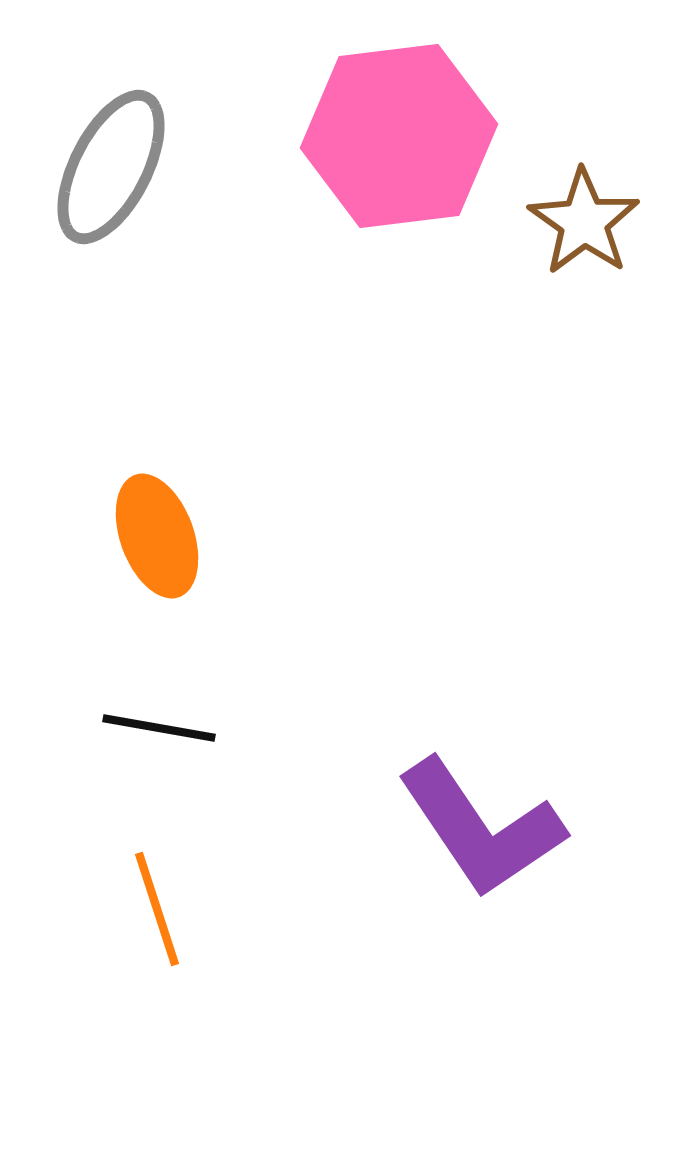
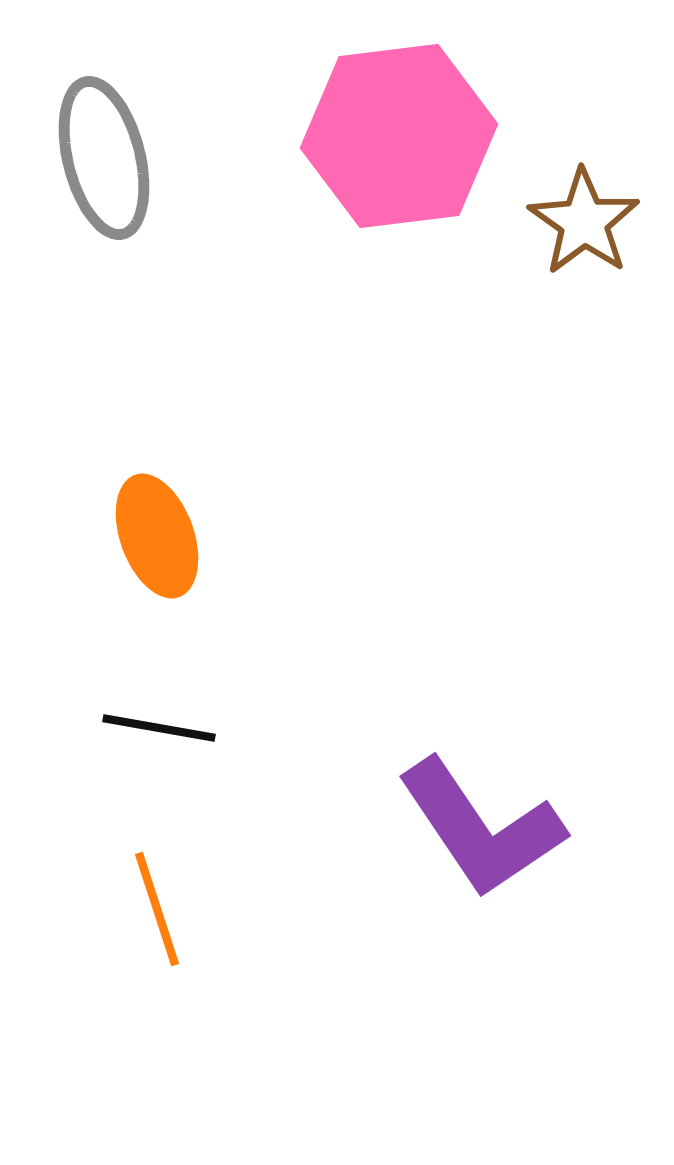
gray ellipse: moved 7 px left, 9 px up; rotated 41 degrees counterclockwise
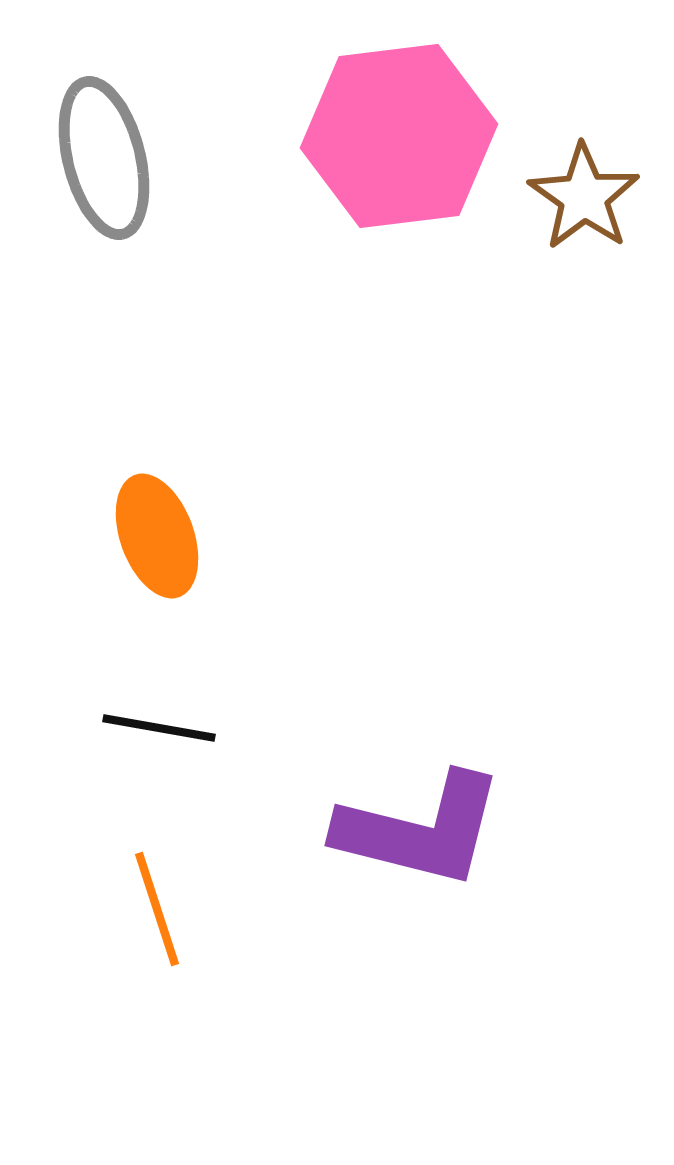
brown star: moved 25 px up
purple L-shape: moved 61 px left, 2 px down; rotated 42 degrees counterclockwise
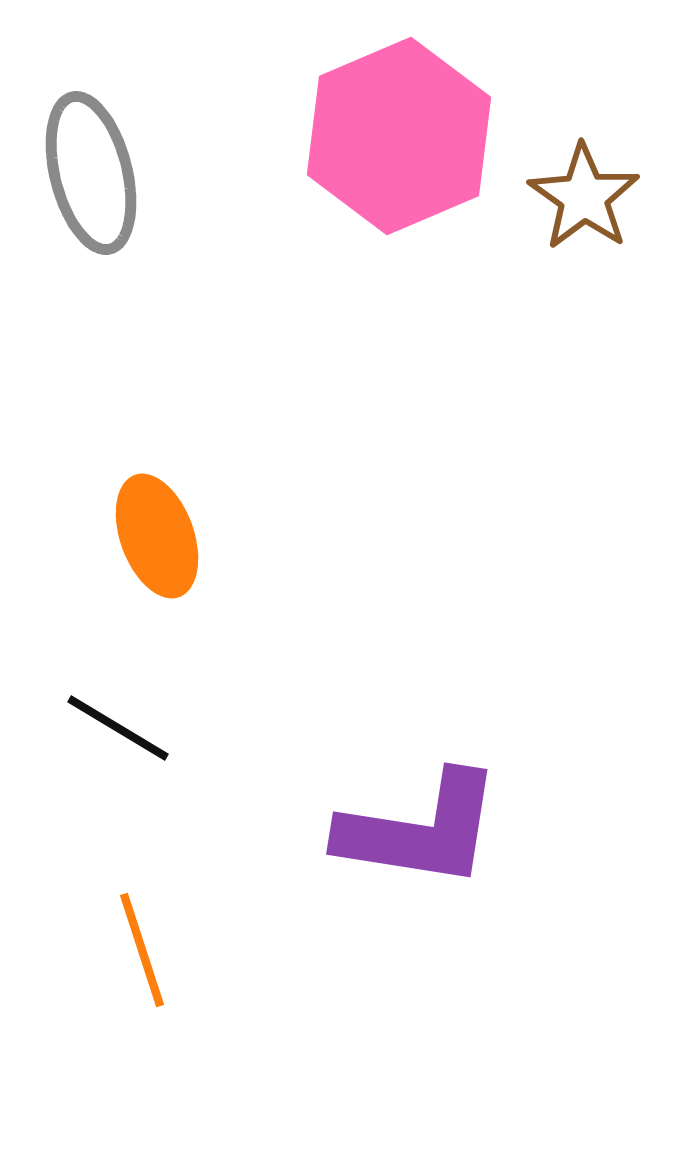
pink hexagon: rotated 16 degrees counterclockwise
gray ellipse: moved 13 px left, 15 px down
black line: moved 41 px left; rotated 21 degrees clockwise
purple L-shape: rotated 5 degrees counterclockwise
orange line: moved 15 px left, 41 px down
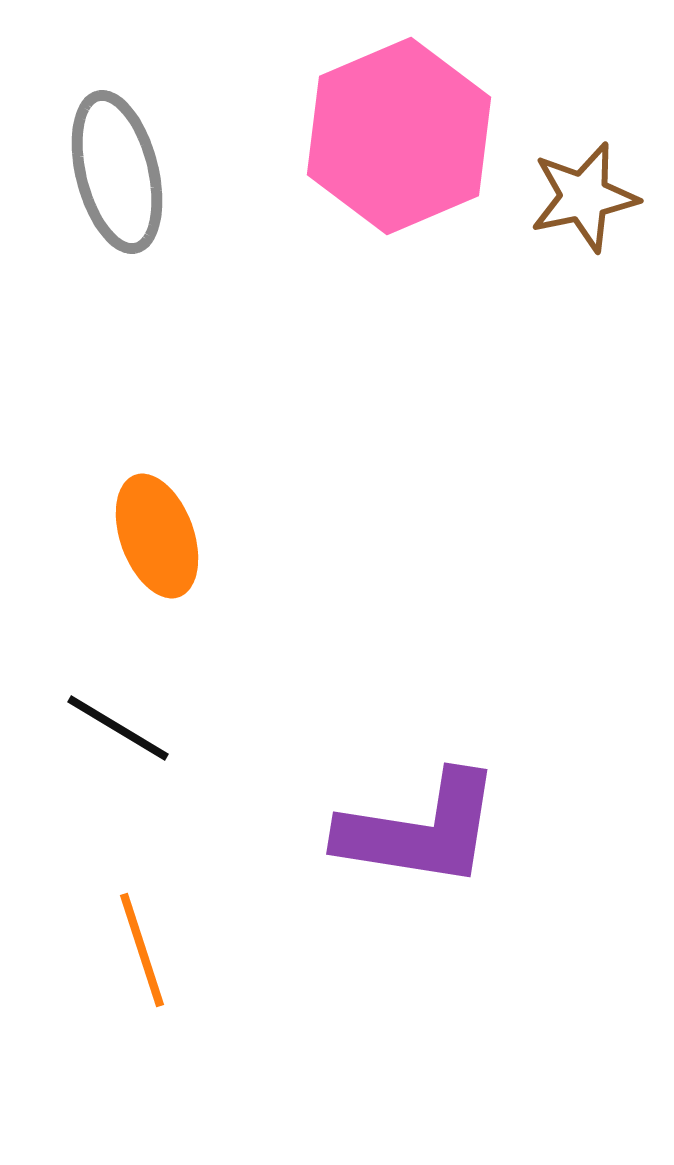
gray ellipse: moved 26 px right, 1 px up
brown star: rotated 25 degrees clockwise
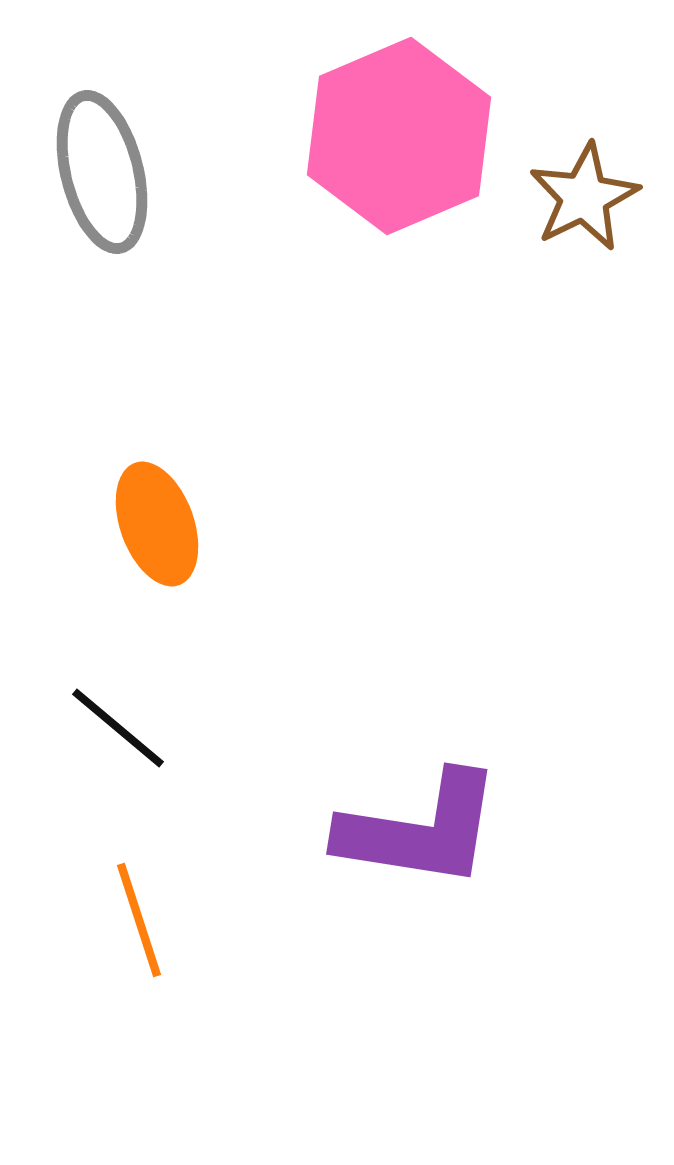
gray ellipse: moved 15 px left
brown star: rotated 14 degrees counterclockwise
orange ellipse: moved 12 px up
black line: rotated 9 degrees clockwise
orange line: moved 3 px left, 30 px up
